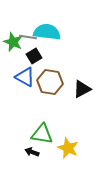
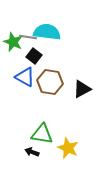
black square: rotated 21 degrees counterclockwise
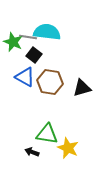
black square: moved 1 px up
black triangle: moved 1 px up; rotated 12 degrees clockwise
green triangle: moved 5 px right
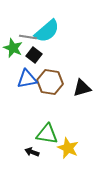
cyan semicircle: moved 1 px up; rotated 132 degrees clockwise
green star: moved 6 px down
blue triangle: moved 2 px right, 2 px down; rotated 40 degrees counterclockwise
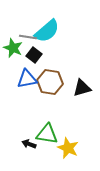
black arrow: moved 3 px left, 8 px up
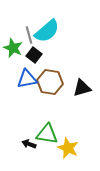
gray line: moved 1 px right, 2 px up; rotated 66 degrees clockwise
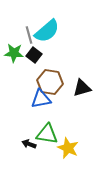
green star: moved 1 px right, 5 px down; rotated 18 degrees counterclockwise
blue triangle: moved 14 px right, 20 px down
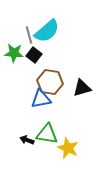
black arrow: moved 2 px left, 4 px up
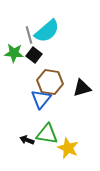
blue triangle: rotated 40 degrees counterclockwise
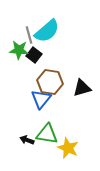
green star: moved 5 px right, 3 px up
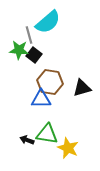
cyan semicircle: moved 1 px right, 9 px up
blue triangle: rotated 50 degrees clockwise
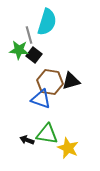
cyan semicircle: moved 1 px left; rotated 32 degrees counterclockwise
black triangle: moved 11 px left, 7 px up
blue triangle: rotated 20 degrees clockwise
